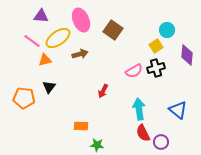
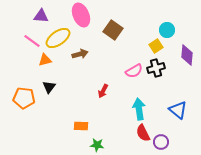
pink ellipse: moved 5 px up
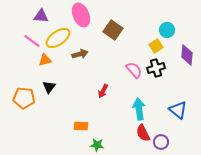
pink semicircle: moved 1 px up; rotated 102 degrees counterclockwise
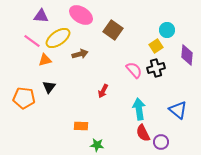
pink ellipse: rotated 35 degrees counterclockwise
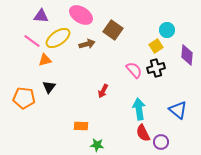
brown arrow: moved 7 px right, 10 px up
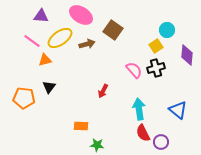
yellow ellipse: moved 2 px right
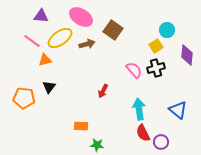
pink ellipse: moved 2 px down
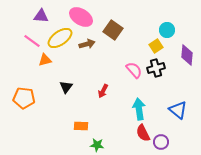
black triangle: moved 17 px right
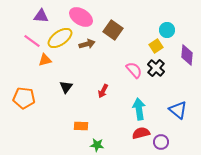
black cross: rotated 30 degrees counterclockwise
red semicircle: moved 2 px left; rotated 102 degrees clockwise
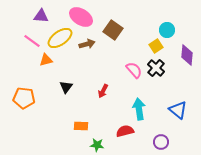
orange triangle: moved 1 px right
red semicircle: moved 16 px left, 2 px up
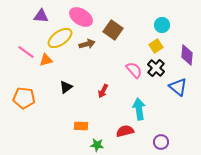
cyan circle: moved 5 px left, 5 px up
pink line: moved 6 px left, 11 px down
black triangle: rotated 16 degrees clockwise
blue triangle: moved 23 px up
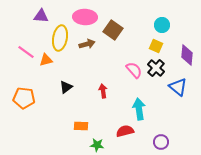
pink ellipse: moved 4 px right; rotated 30 degrees counterclockwise
yellow ellipse: rotated 45 degrees counterclockwise
yellow square: rotated 32 degrees counterclockwise
red arrow: rotated 144 degrees clockwise
